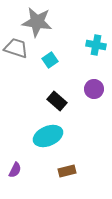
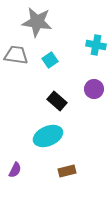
gray trapezoid: moved 7 px down; rotated 10 degrees counterclockwise
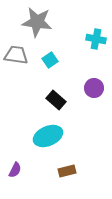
cyan cross: moved 6 px up
purple circle: moved 1 px up
black rectangle: moved 1 px left, 1 px up
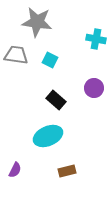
cyan square: rotated 28 degrees counterclockwise
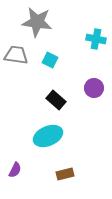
brown rectangle: moved 2 px left, 3 px down
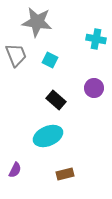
gray trapezoid: rotated 60 degrees clockwise
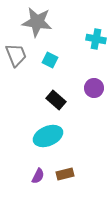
purple semicircle: moved 23 px right, 6 px down
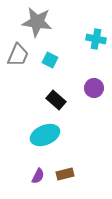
gray trapezoid: moved 2 px right; rotated 45 degrees clockwise
cyan ellipse: moved 3 px left, 1 px up
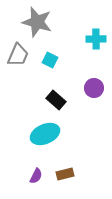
gray star: rotated 8 degrees clockwise
cyan cross: rotated 12 degrees counterclockwise
cyan ellipse: moved 1 px up
purple semicircle: moved 2 px left
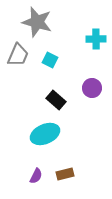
purple circle: moved 2 px left
